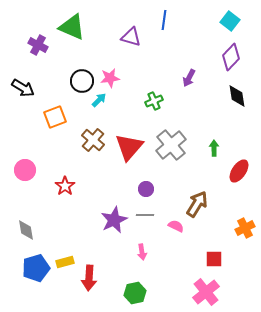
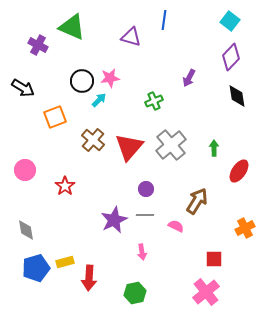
brown arrow: moved 3 px up
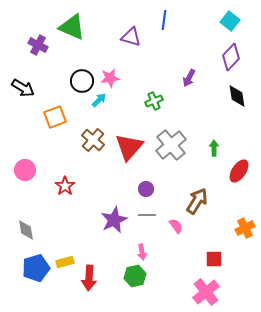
gray line: moved 2 px right
pink semicircle: rotated 28 degrees clockwise
green hexagon: moved 17 px up
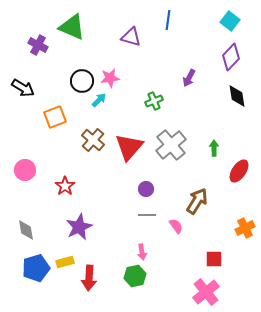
blue line: moved 4 px right
purple star: moved 35 px left, 7 px down
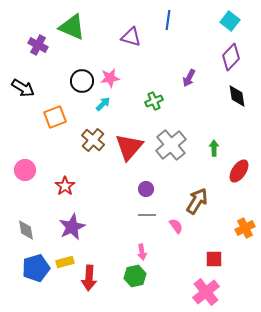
cyan arrow: moved 4 px right, 4 px down
purple star: moved 7 px left
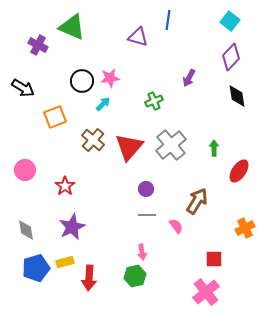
purple triangle: moved 7 px right
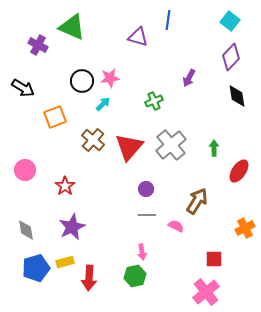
pink semicircle: rotated 28 degrees counterclockwise
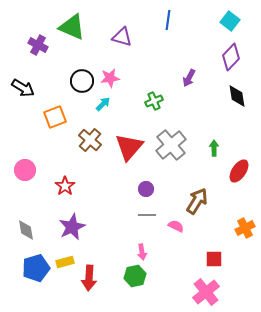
purple triangle: moved 16 px left
brown cross: moved 3 px left
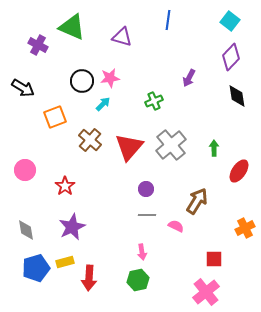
green hexagon: moved 3 px right, 4 px down
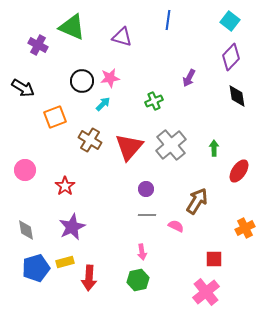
brown cross: rotated 10 degrees counterclockwise
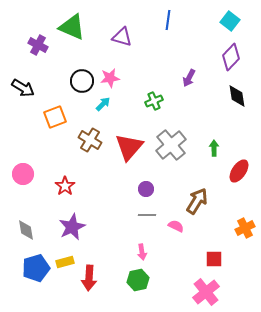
pink circle: moved 2 px left, 4 px down
